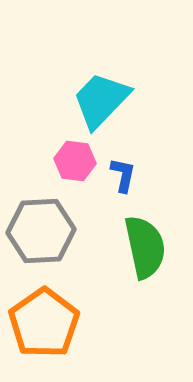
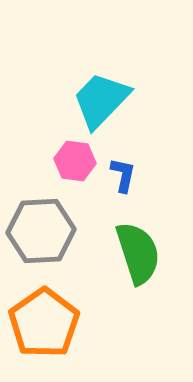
green semicircle: moved 7 px left, 6 px down; rotated 6 degrees counterclockwise
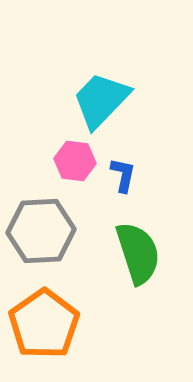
orange pentagon: moved 1 px down
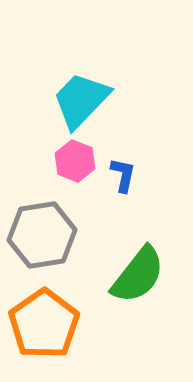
cyan trapezoid: moved 20 px left
pink hexagon: rotated 15 degrees clockwise
gray hexagon: moved 1 px right, 4 px down; rotated 6 degrees counterclockwise
green semicircle: moved 22 px down; rotated 56 degrees clockwise
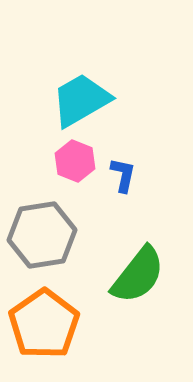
cyan trapezoid: rotated 16 degrees clockwise
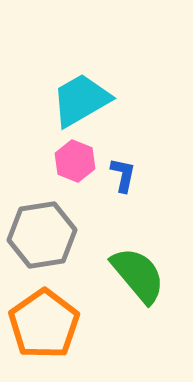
green semicircle: rotated 78 degrees counterclockwise
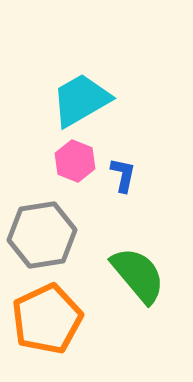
orange pentagon: moved 3 px right, 5 px up; rotated 10 degrees clockwise
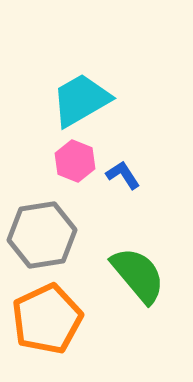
blue L-shape: rotated 45 degrees counterclockwise
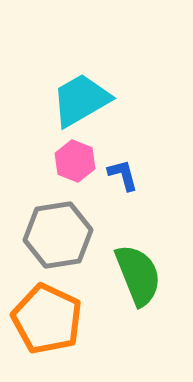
blue L-shape: rotated 18 degrees clockwise
gray hexagon: moved 16 px right
green semicircle: rotated 18 degrees clockwise
orange pentagon: rotated 22 degrees counterclockwise
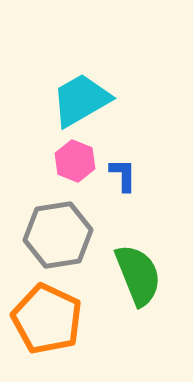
blue L-shape: rotated 15 degrees clockwise
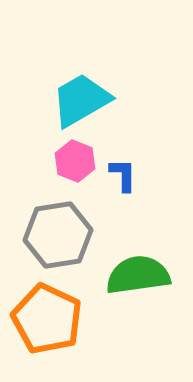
green semicircle: rotated 76 degrees counterclockwise
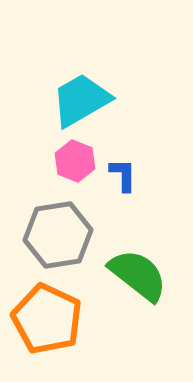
green semicircle: rotated 46 degrees clockwise
